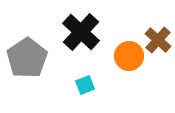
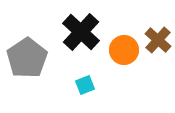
orange circle: moved 5 px left, 6 px up
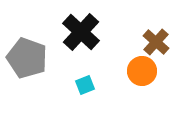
brown cross: moved 2 px left, 2 px down
orange circle: moved 18 px right, 21 px down
gray pentagon: rotated 18 degrees counterclockwise
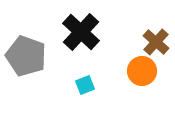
gray pentagon: moved 1 px left, 2 px up
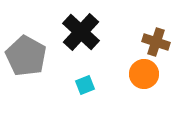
brown cross: rotated 24 degrees counterclockwise
gray pentagon: rotated 9 degrees clockwise
orange circle: moved 2 px right, 3 px down
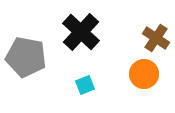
brown cross: moved 4 px up; rotated 16 degrees clockwise
gray pentagon: moved 1 px down; rotated 18 degrees counterclockwise
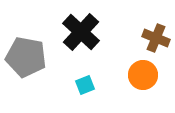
brown cross: rotated 12 degrees counterclockwise
orange circle: moved 1 px left, 1 px down
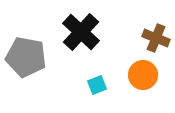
cyan square: moved 12 px right
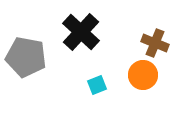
brown cross: moved 1 px left, 5 px down
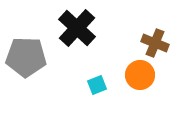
black cross: moved 4 px left, 4 px up
gray pentagon: rotated 9 degrees counterclockwise
orange circle: moved 3 px left
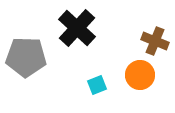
brown cross: moved 2 px up
